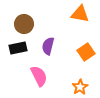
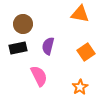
brown circle: moved 1 px left
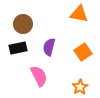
orange triangle: moved 1 px left
purple semicircle: moved 1 px right, 1 px down
orange square: moved 3 px left
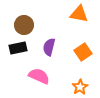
brown circle: moved 1 px right, 1 px down
pink semicircle: rotated 40 degrees counterclockwise
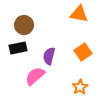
purple semicircle: moved 9 px down
pink semicircle: moved 4 px left; rotated 65 degrees counterclockwise
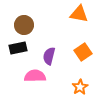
pink semicircle: rotated 40 degrees clockwise
